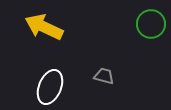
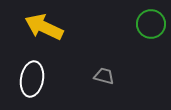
white ellipse: moved 18 px left, 8 px up; rotated 12 degrees counterclockwise
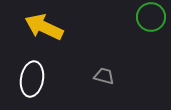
green circle: moved 7 px up
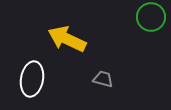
yellow arrow: moved 23 px right, 12 px down
gray trapezoid: moved 1 px left, 3 px down
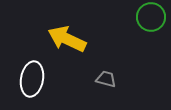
gray trapezoid: moved 3 px right
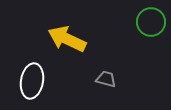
green circle: moved 5 px down
white ellipse: moved 2 px down
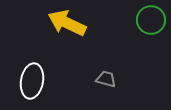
green circle: moved 2 px up
yellow arrow: moved 16 px up
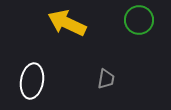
green circle: moved 12 px left
gray trapezoid: rotated 85 degrees clockwise
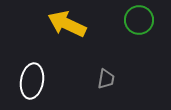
yellow arrow: moved 1 px down
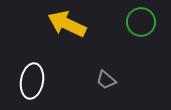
green circle: moved 2 px right, 2 px down
gray trapezoid: moved 1 px down; rotated 120 degrees clockwise
